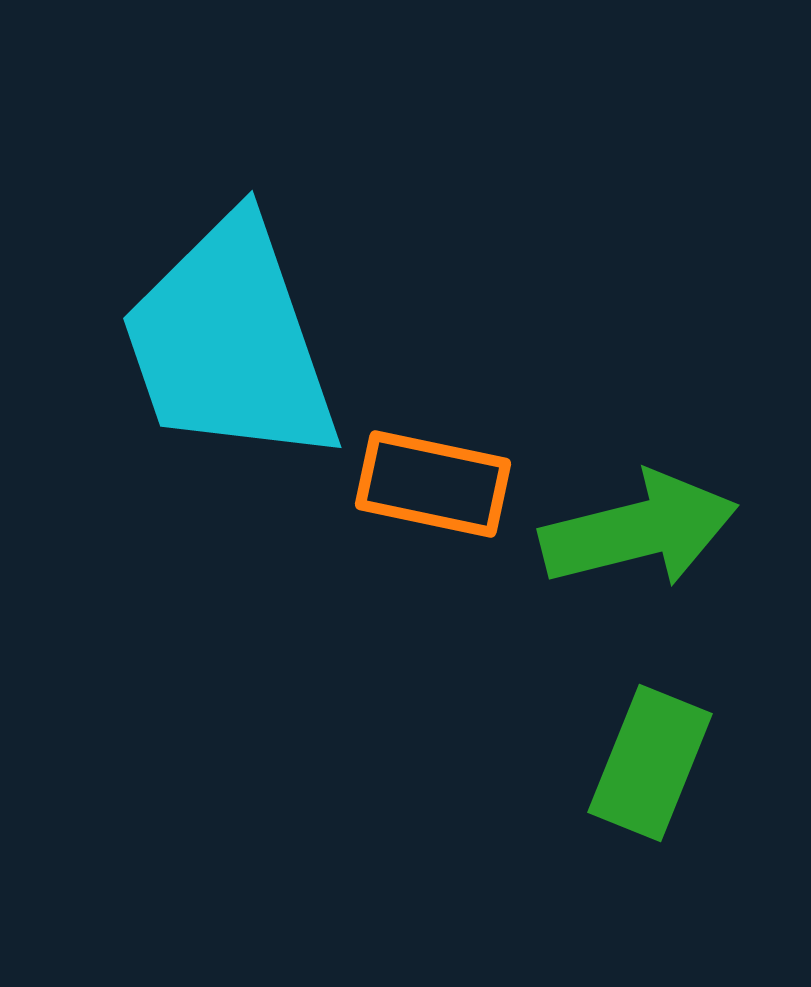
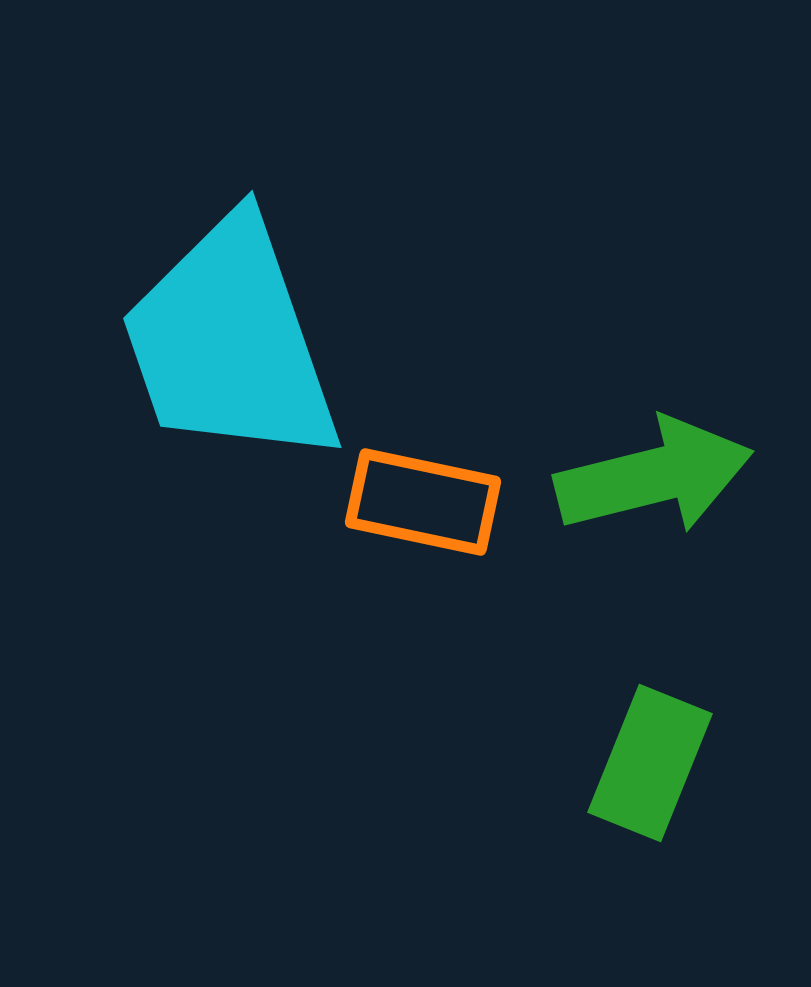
orange rectangle: moved 10 px left, 18 px down
green arrow: moved 15 px right, 54 px up
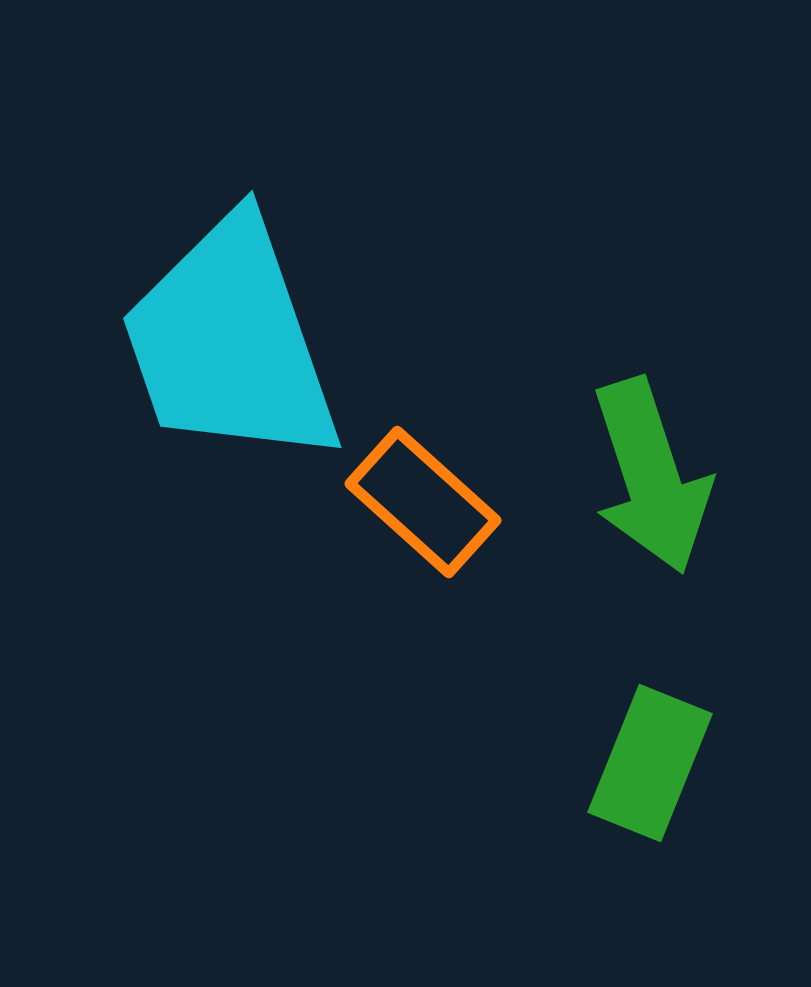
green arrow: moved 3 px left; rotated 86 degrees clockwise
orange rectangle: rotated 30 degrees clockwise
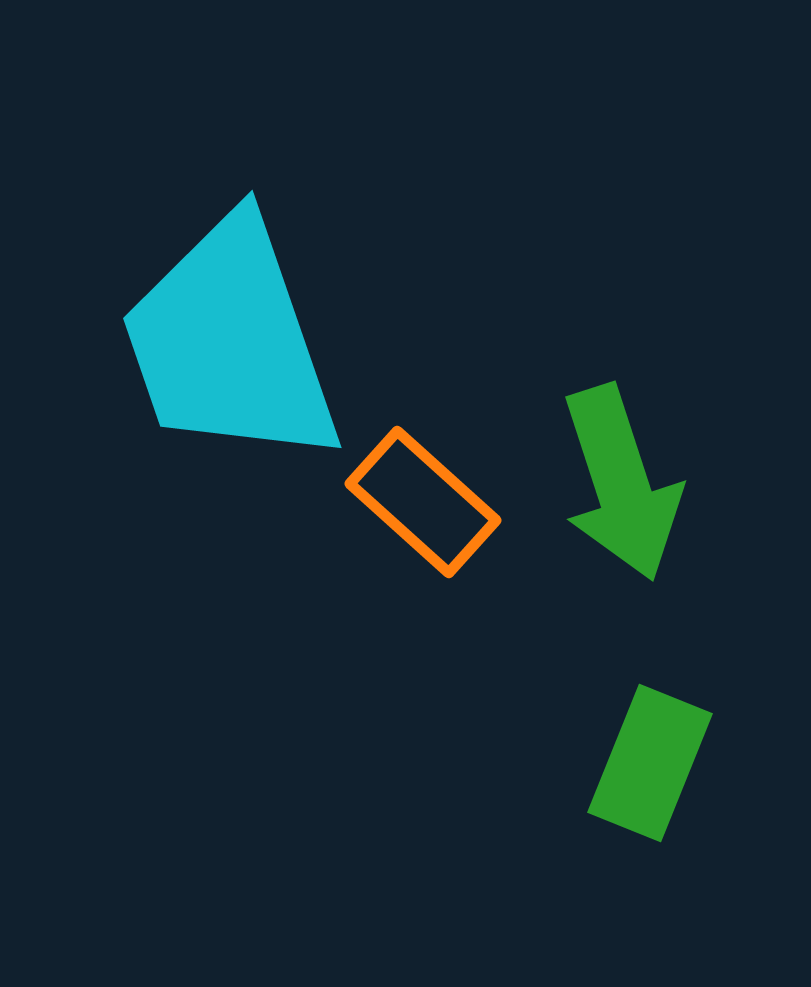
green arrow: moved 30 px left, 7 px down
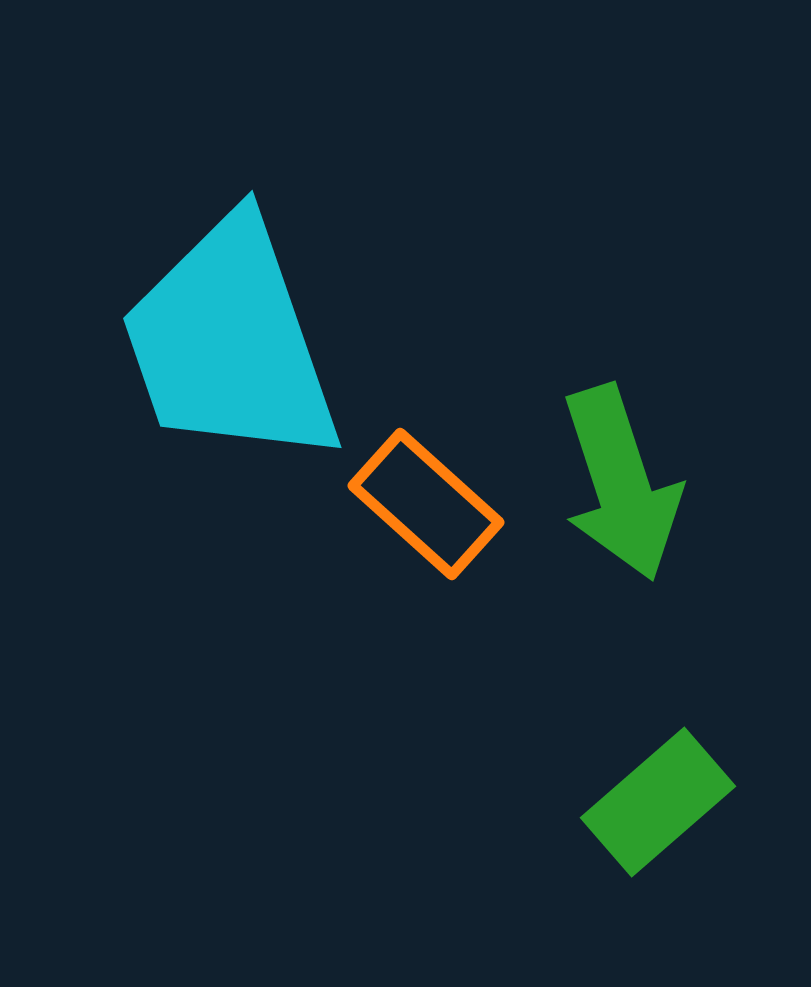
orange rectangle: moved 3 px right, 2 px down
green rectangle: moved 8 px right, 39 px down; rotated 27 degrees clockwise
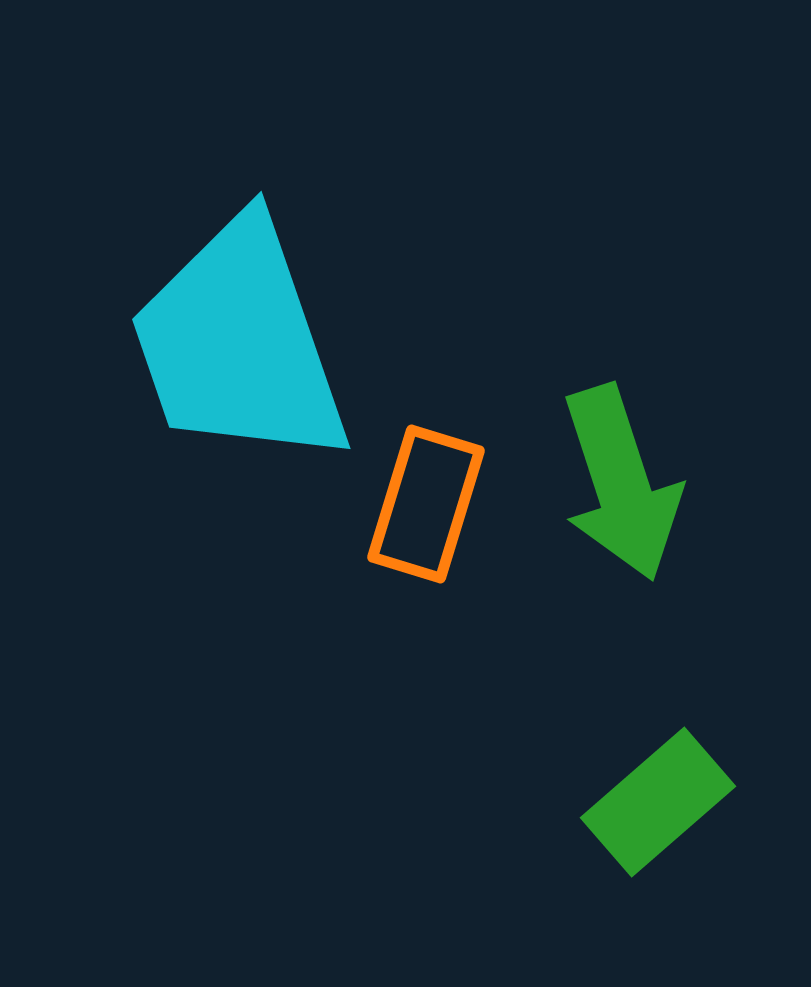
cyan trapezoid: moved 9 px right, 1 px down
orange rectangle: rotated 65 degrees clockwise
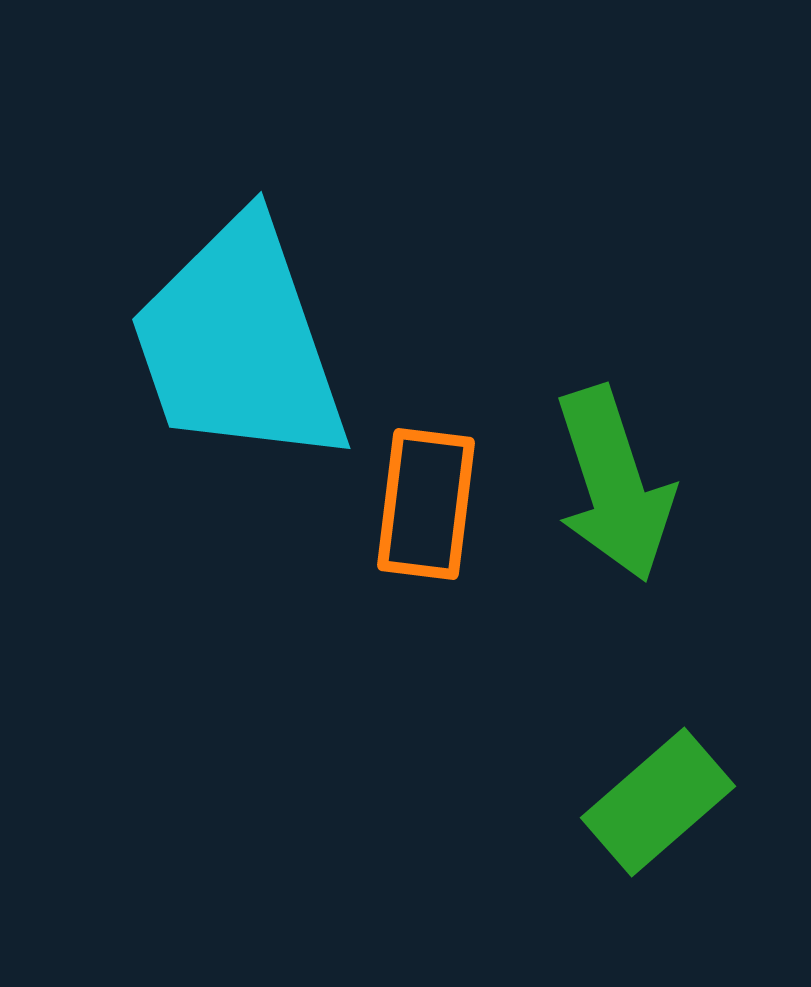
green arrow: moved 7 px left, 1 px down
orange rectangle: rotated 10 degrees counterclockwise
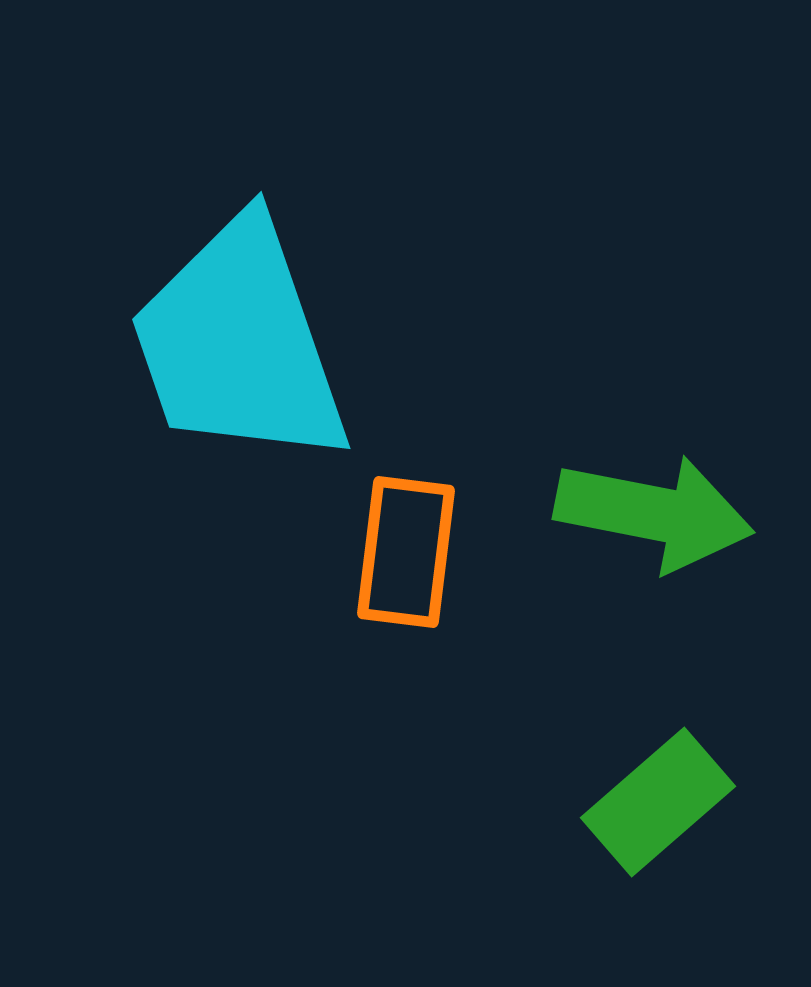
green arrow: moved 40 px right, 29 px down; rotated 61 degrees counterclockwise
orange rectangle: moved 20 px left, 48 px down
